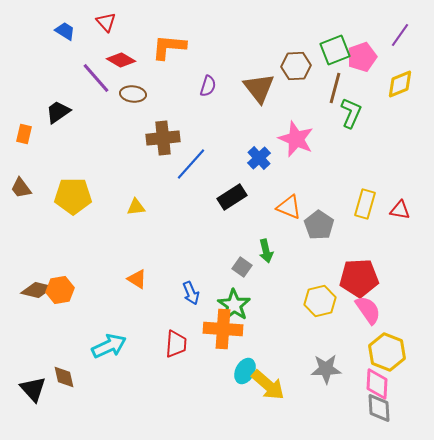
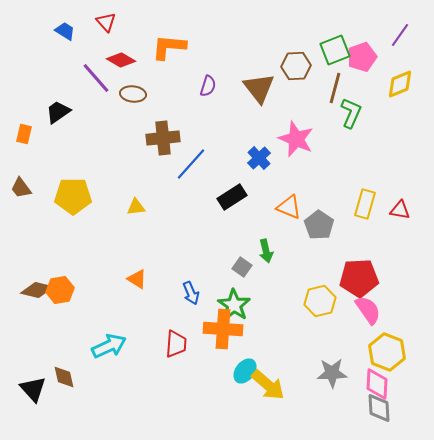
gray star at (326, 369): moved 6 px right, 4 px down
cyan ellipse at (245, 371): rotated 10 degrees clockwise
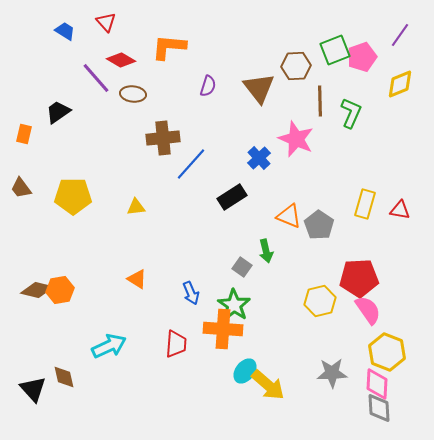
brown line at (335, 88): moved 15 px left, 13 px down; rotated 16 degrees counterclockwise
orange triangle at (289, 207): moved 9 px down
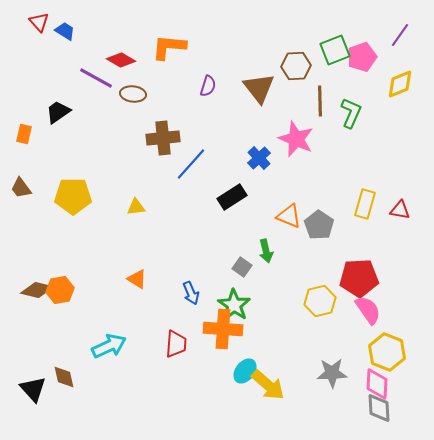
red triangle at (106, 22): moved 67 px left
purple line at (96, 78): rotated 20 degrees counterclockwise
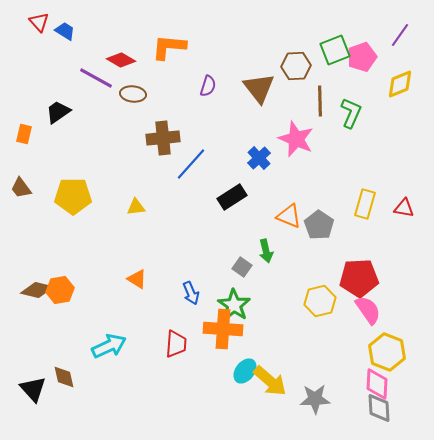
red triangle at (400, 210): moved 4 px right, 2 px up
gray star at (332, 373): moved 17 px left, 26 px down
yellow arrow at (268, 385): moved 2 px right, 4 px up
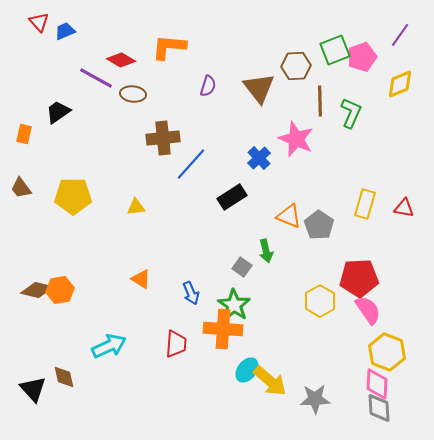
blue trapezoid at (65, 31): rotated 55 degrees counterclockwise
orange triangle at (137, 279): moved 4 px right
yellow hexagon at (320, 301): rotated 16 degrees counterclockwise
cyan ellipse at (245, 371): moved 2 px right, 1 px up
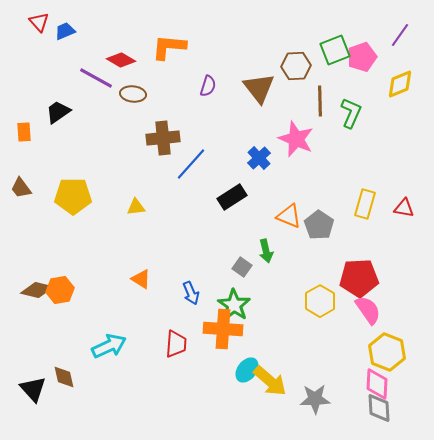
orange rectangle at (24, 134): moved 2 px up; rotated 18 degrees counterclockwise
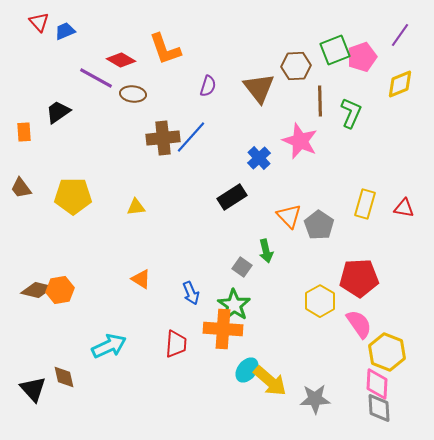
orange L-shape at (169, 47): moved 4 px left, 2 px down; rotated 114 degrees counterclockwise
pink star at (296, 139): moved 4 px right, 2 px down
blue line at (191, 164): moved 27 px up
orange triangle at (289, 216): rotated 24 degrees clockwise
pink semicircle at (368, 310): moved 9 px left, 14 px down
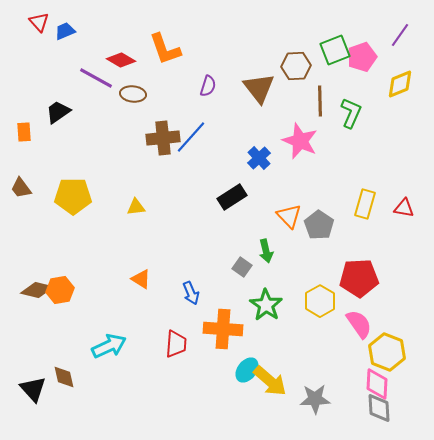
green star at (234, 305): moved 32 px right
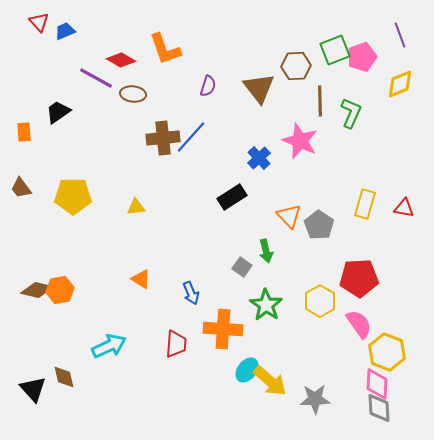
purple line at (400, 35): rotated 55 degrees counterclockwise
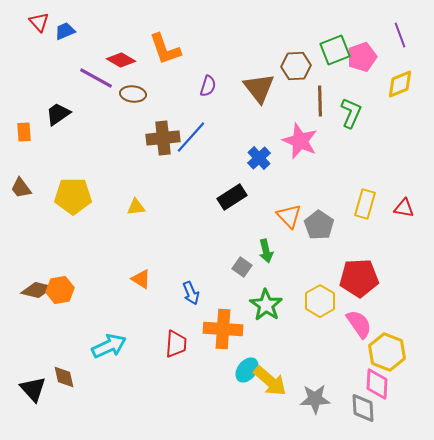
black trapezoid at (58, 112): moved 2 px down
gray diamond at (379, 408): moved 16 px left
